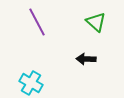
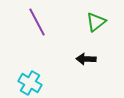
green triangle: rotated 40 degrees clockwise
cyan cross: moved 1 px left
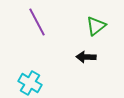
green triangle: moved 4 px down
black arrow: moved 2 px up
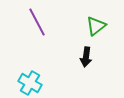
black arrow: rotated 84 degrees counterclockwise
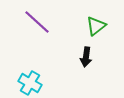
purple line: rotated 20 degrees counterclockwise
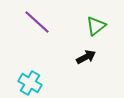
black arrow: rotated 126 degrees counterclockwise
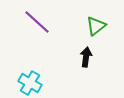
black arrow: rotated 54 degrees counterclockwise
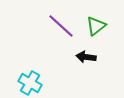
purple line: moved 24 px right, 4 px down
black arrow: rotated 90 degrees counterclockwise
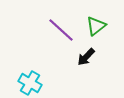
purple line: moved 4 px down
black arrow: rotated 54 degrees counterclockwise
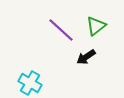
black arrow: rotated 12 degrees clockwise
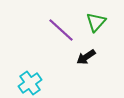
green triangle: moved 4 px up; rotated 10 degrees counterclockwise
cyan cross: rotated 25 degrees clockwise
